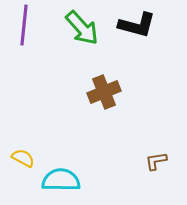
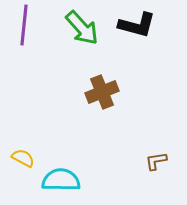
brown cross: moved 2 px left
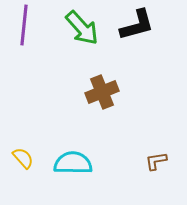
black L-shape: rotated 30 degrees counterclockwise
yellow semicircle: rotated 20 degrees clockwise
cyan semicircle: moved 12 px right, 17 px up
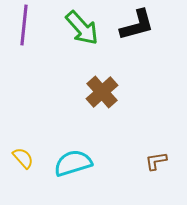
brown cross: rotated 20 degrees counterclockwise
cyan semicircle: rotated 18 degrees counterclockwise
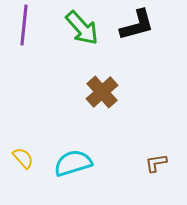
brown L-shape: moved 2 px down
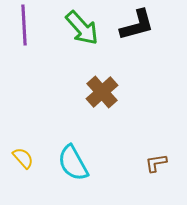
purple line: rotated 9 degrees counterclockwise
cyan semicircle: rotated 102 degrees counterclockwise
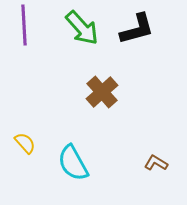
black L-shape: moved 4 px down
yellow semicircle: moved 2 px right, 15 px up
brown L-shape: rotated 40 degrees clockwise
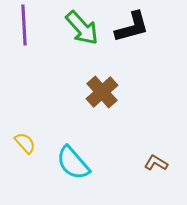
black L-shape: moved 5 px left, 2 px up
cyan semicircle: rotated 12 degrees counterclockwise
